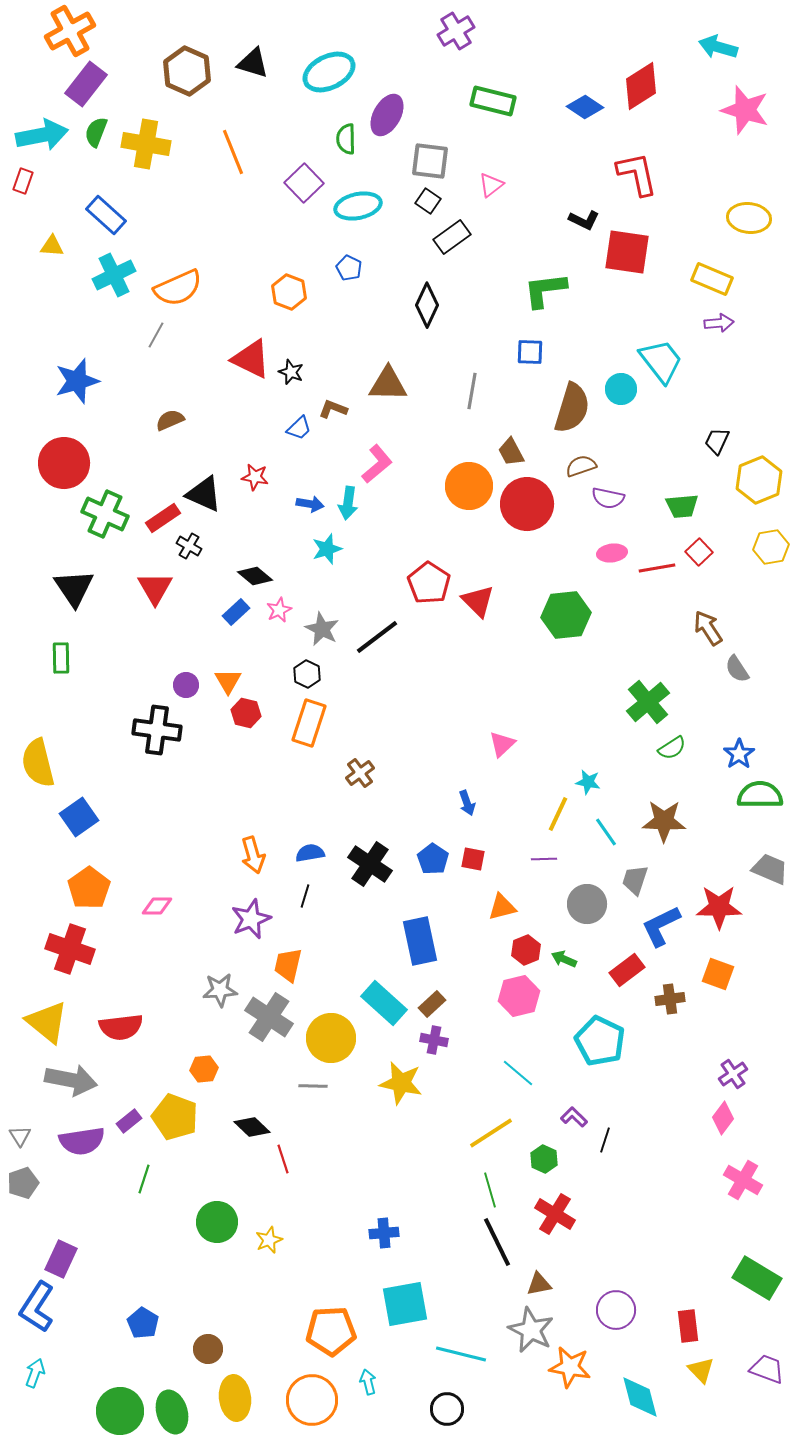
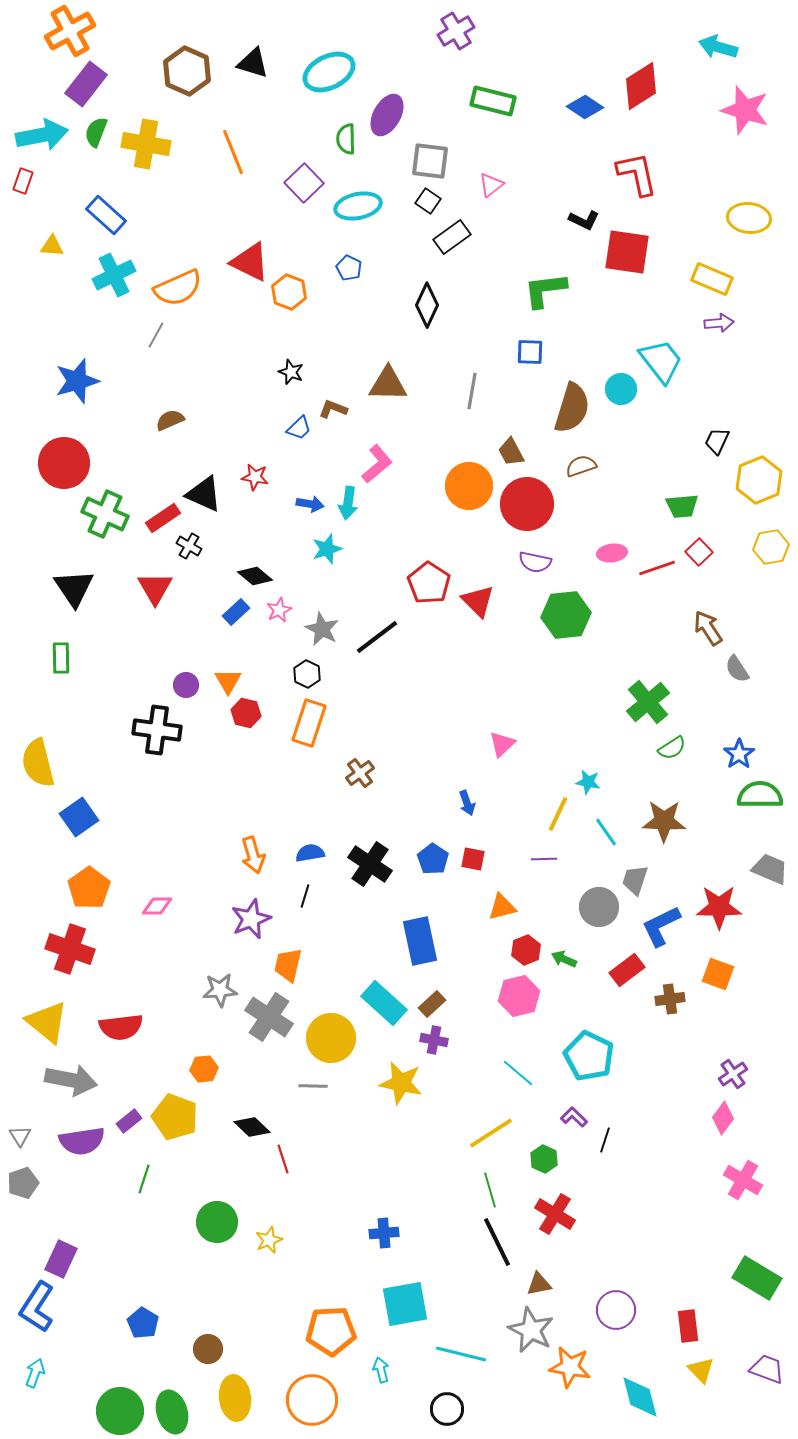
red triangle at (251, 359): moved 1 px left, 97 px up
purple semicircle at (608, 498): moved 73 px left, 64 px down
red line at (657, 568): rotated 9 degrees counterclockwise
gray circle at (587, 904): moved 12 px right, 3 px down
cyan pentagon at (600, 1041): moved 11 px left, 15 px down
cyan arrow at (368, 1382): moved 13 px right, 12 px up
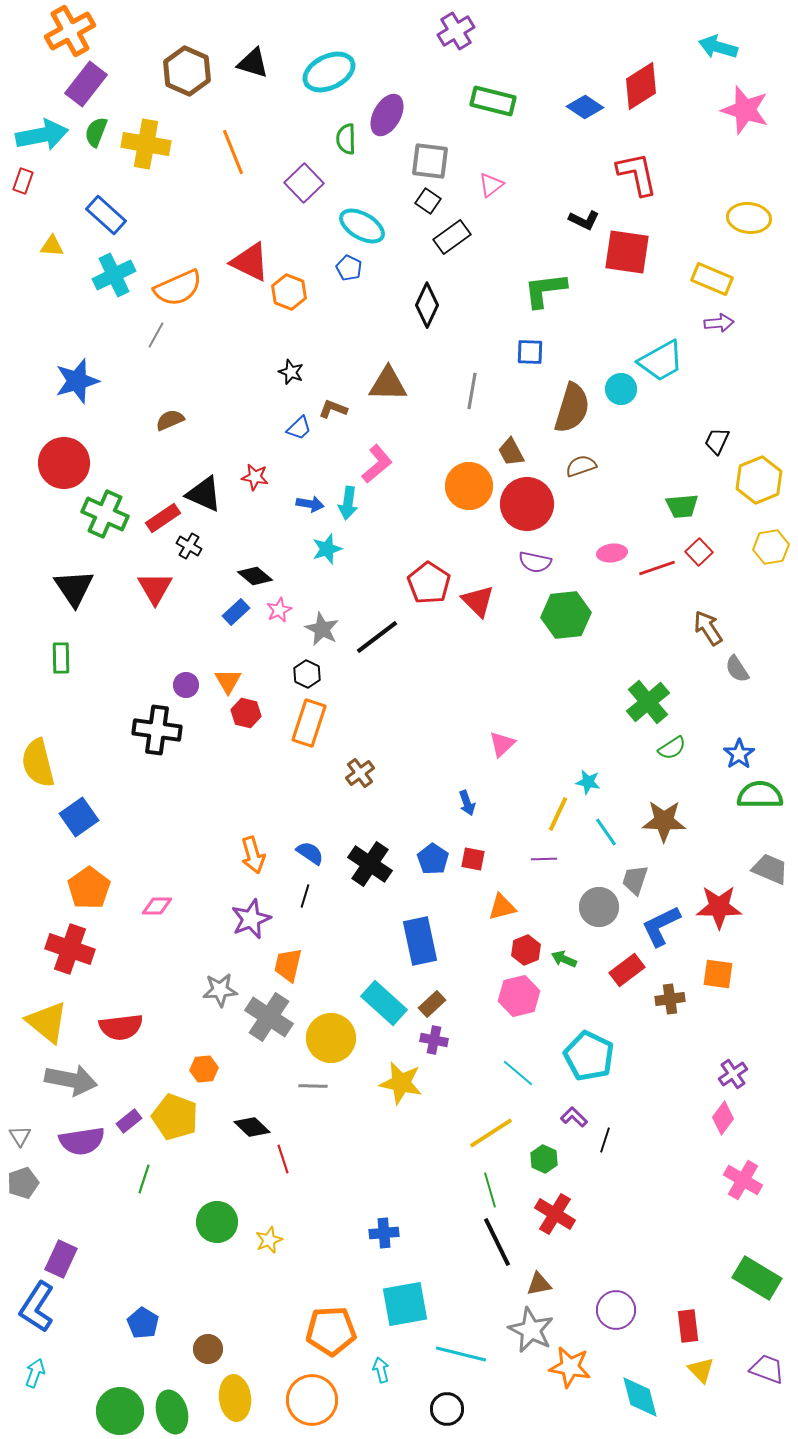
cyan ellipse at (358, 206): moved 4 px right, 20 px down; rotated 42 degrees clockwise
cyan trapezoid at (661, 361): rotated 99 degrees clockwise
blue semicircle at (310, 853): rotated 44 degrees clockwise
orange square at (718, 974): rotated 12 degrees counterclockwise
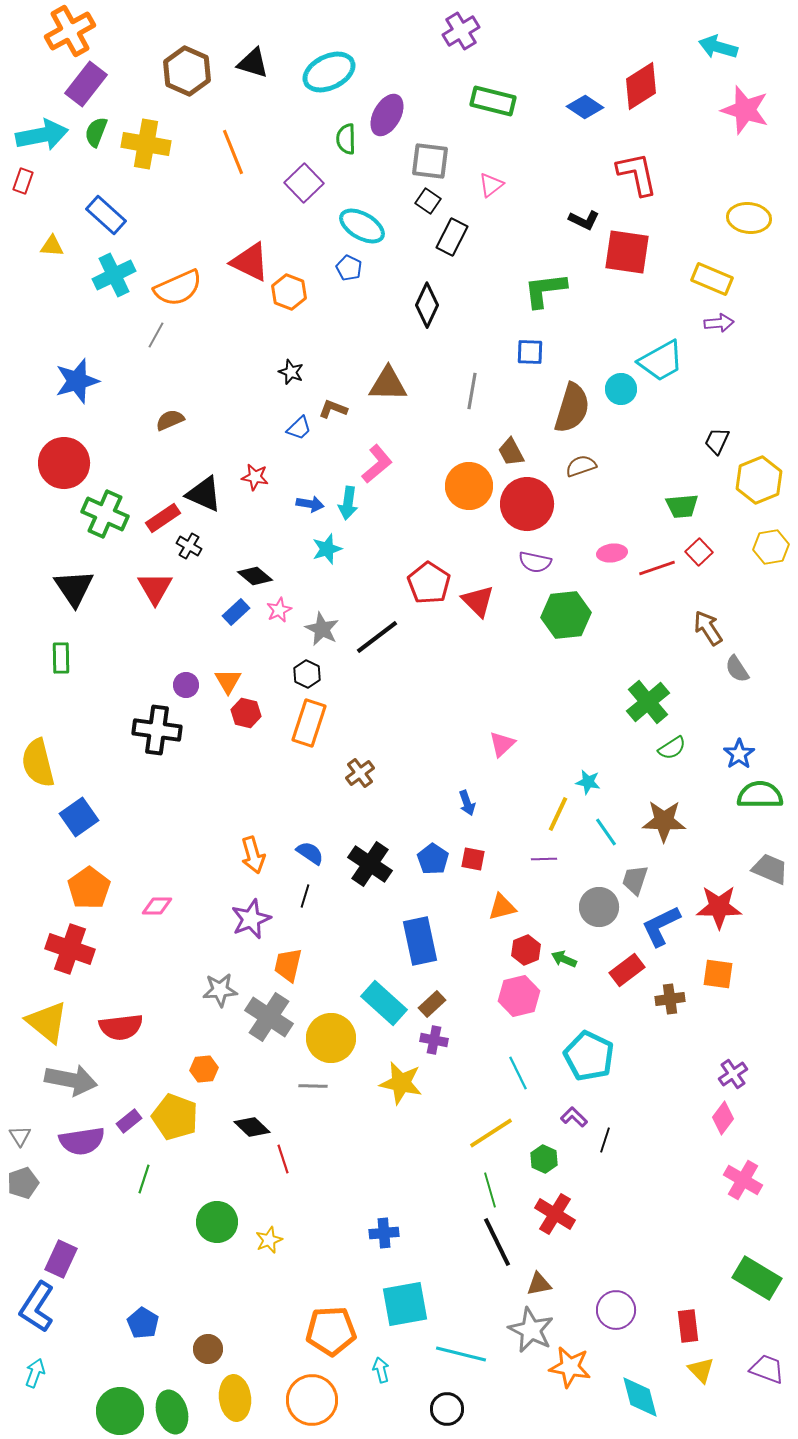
purple cross at (456, 31): moved 5 px right
black rectangle at (452, 237): rotated 27 degrees counterclockwise
cyan line at (518, 1073): rotated 24 degrees clockwise
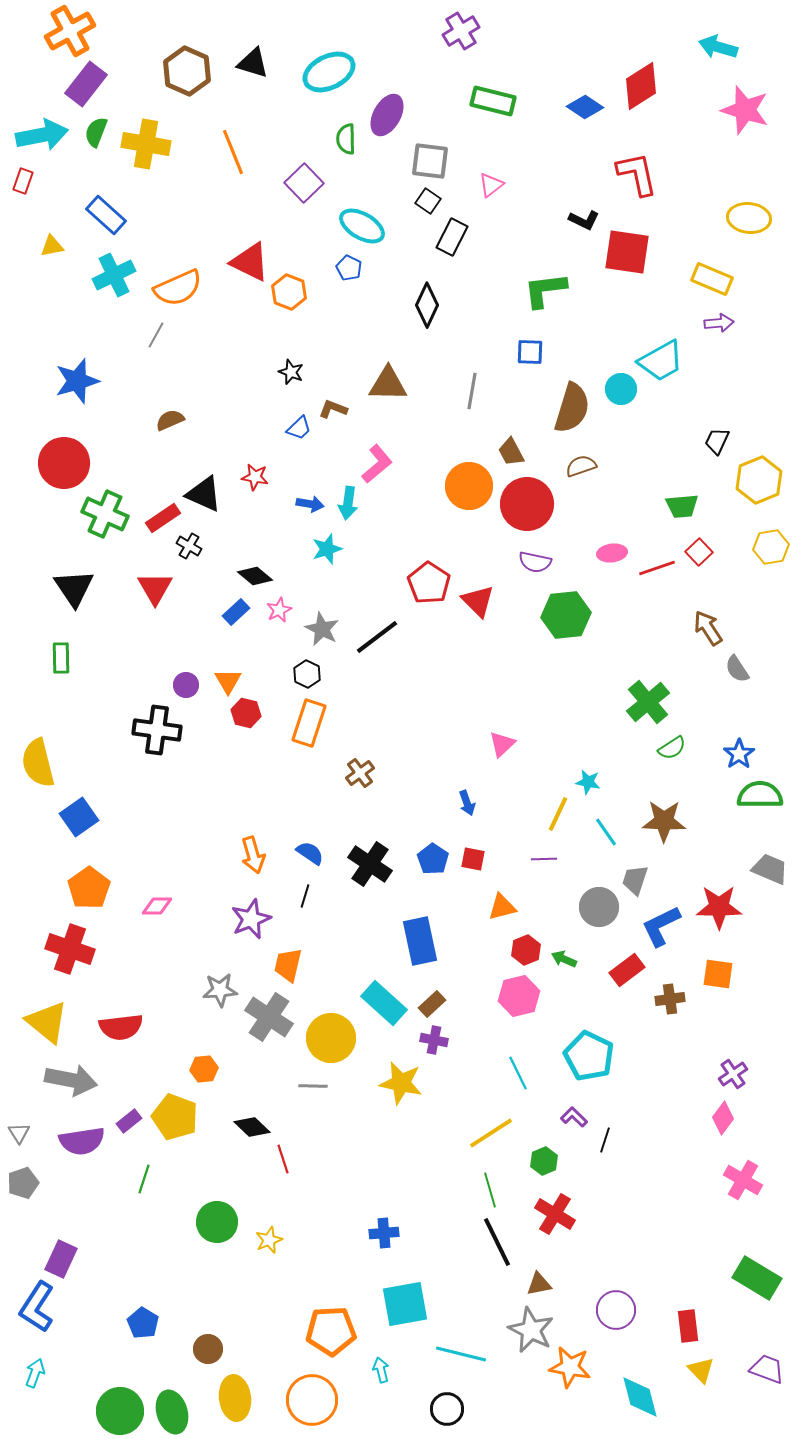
yellow triangle at (52, 246): rotated 15 degrees counterclockwise
gray triangle at (20, 1136): moved 1 px left, 3 px up
green hexagon at (544, 1159): moved 2 px down; rotated 12 degrees clockwise
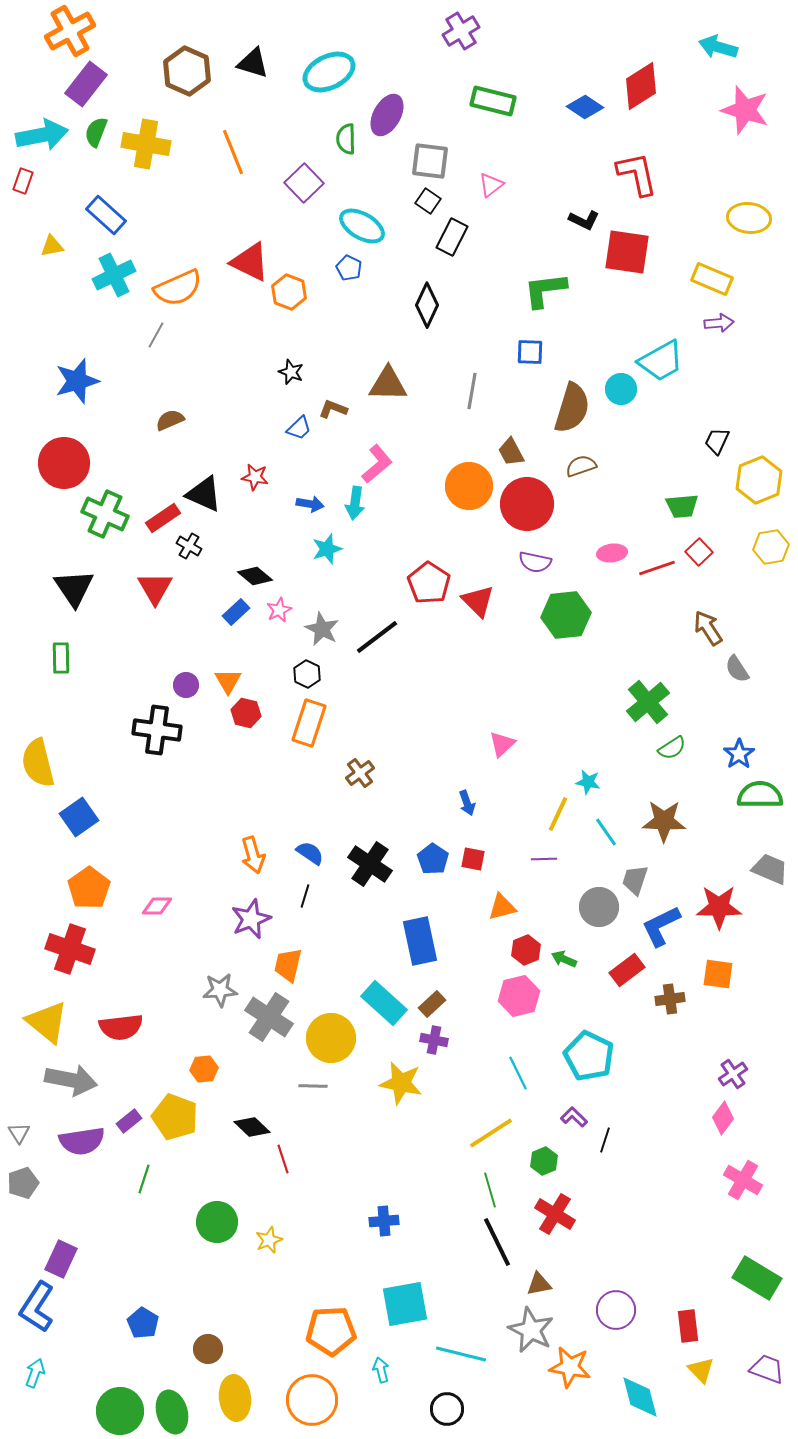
cyan arrow at (348, 503): moved 7 px right
blue cross at (384, 1233): moved 12 px up
